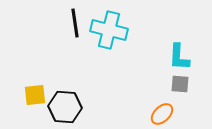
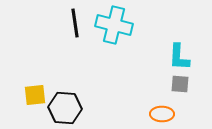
cyan cross: moved 5 px right, 5 px up
black hexagon: moved 1 px down
orange ellipse: rotated 45 degrees clockwise
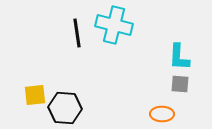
black line: moved 2 px right, 10 px down
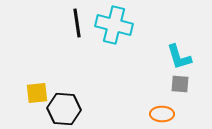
black line: moved 10 px up
cyan L-shape: rotated 20 degrees counterclockwise
yellow square: moved 2 px right, 2 px up
black hexagon: moved 1 px left, 1 px down
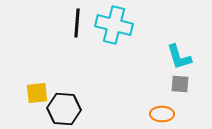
black line: rotated 12 degrees clockwise
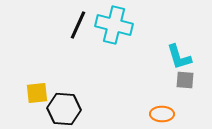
black line: moved 1 px right, 2 px down; rotated 20 degrees clockwise
gray square: moved 5 px right, 4 px up
